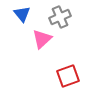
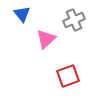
gray cross: moved 14 px right, 3 px down
pink triangle: moved 4 px right
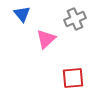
gray cross: moved 1 px right, 1 px up
red square: moved 5 px right, 2 px down; rotated 15 degrees clockwise
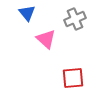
blue triangle: moved 5 px right, 1 px up
pink triangle: rotated 35 degrees counterclockwise
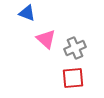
blue triangle: rotated 30 degrees counterclockwise
gray cross: moved 29 px down
